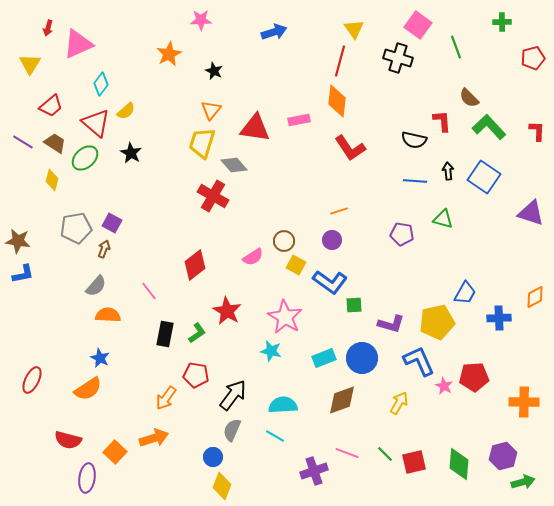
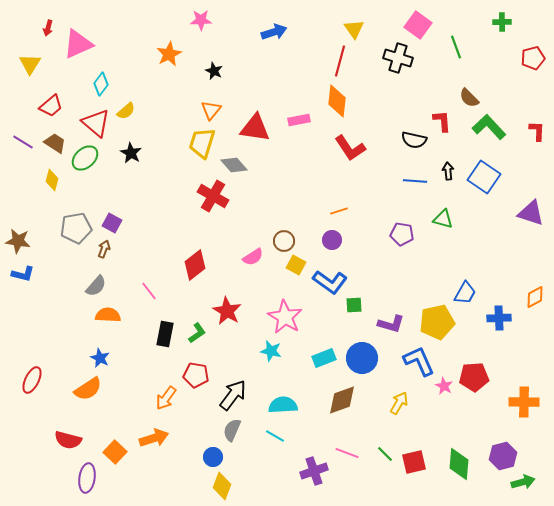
blue L-shape at (23, 274): rotated 25 degrees clockwise
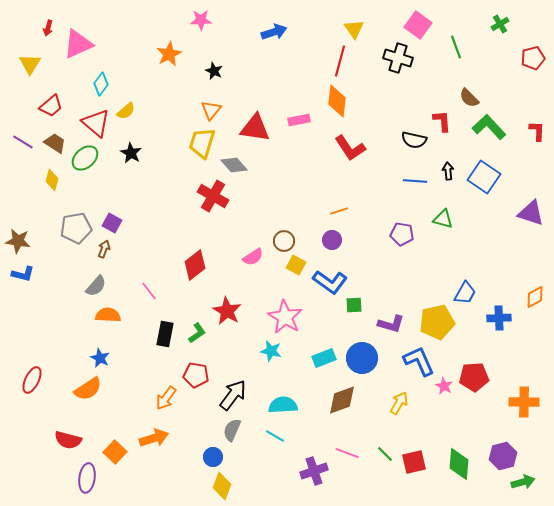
green cross at (502, 22): moved 2 px left, 2 px down; rotated 30 degrees counterclockwise
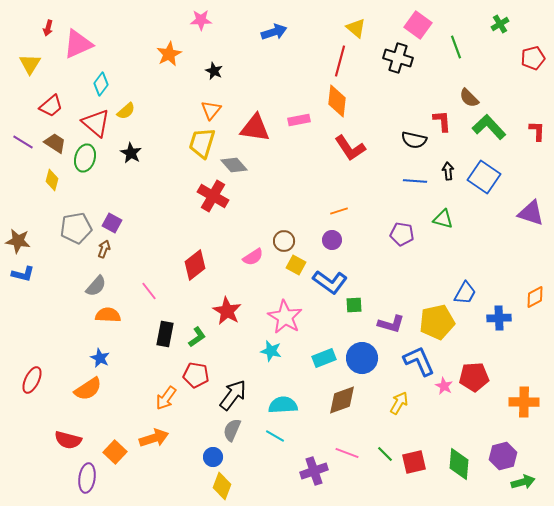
yellow triangle at (354, 29): moved 2 px right, 1 px up; rotated 15 degrees counterclockwise
green ellipse at (85, 158): rotated 32 degrees counterclockwise
green L-shape at (197, 333): moved 4 px down
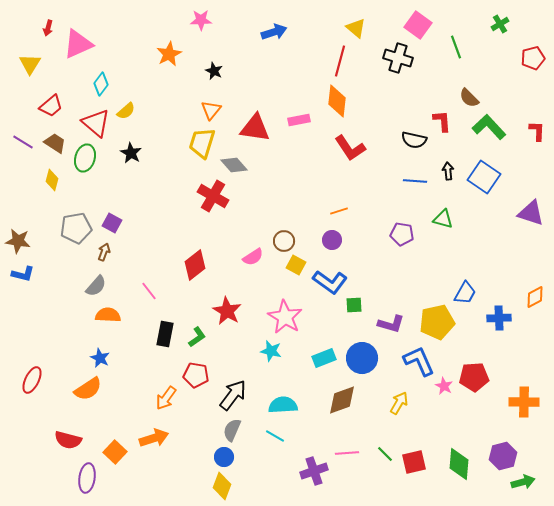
brown arrow at (104, 249): moved 3 px down
pink line at (347, 453): rotated 25 degrees counterclockwise
blue circle at (213, 457): moved 11 px right
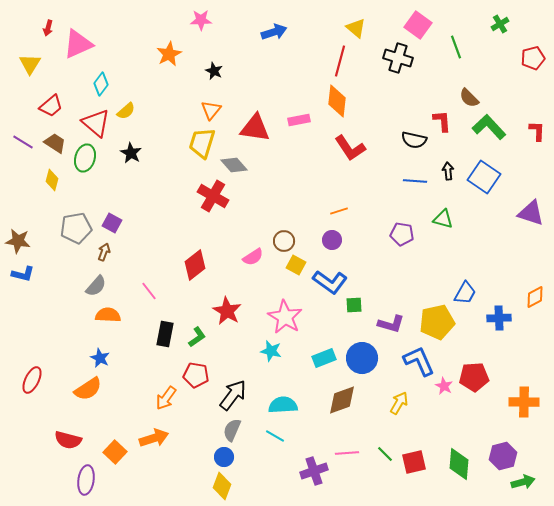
purple ellipse at (87, 478): moved 1 px left, 2 px down
